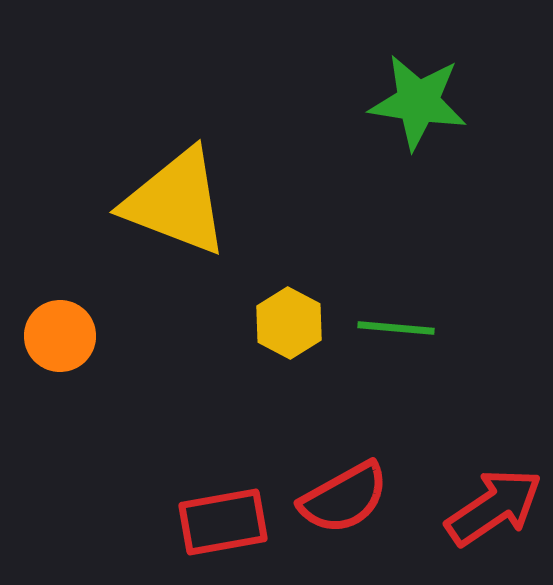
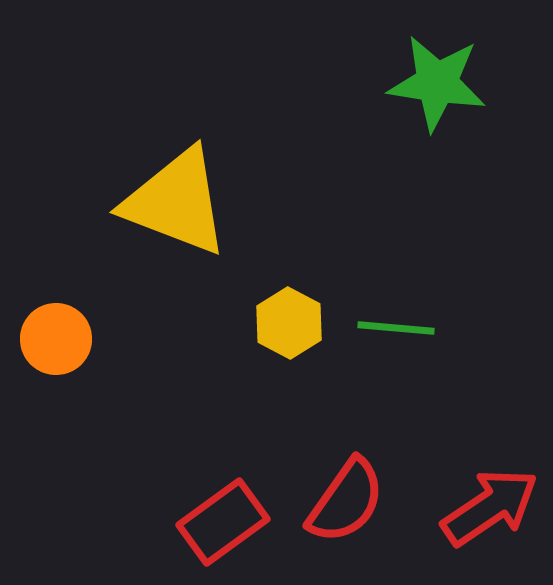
green star: moved 19 px right, 19 px up
orange circle: moved 4 px left, 3 px down
red semicircle: moved 2 px right, 3 px down; rotated 26 degrees counterclockwise
red arrow: moved 4 px left
red rectangle: rotated 26 degrees counterclockwise
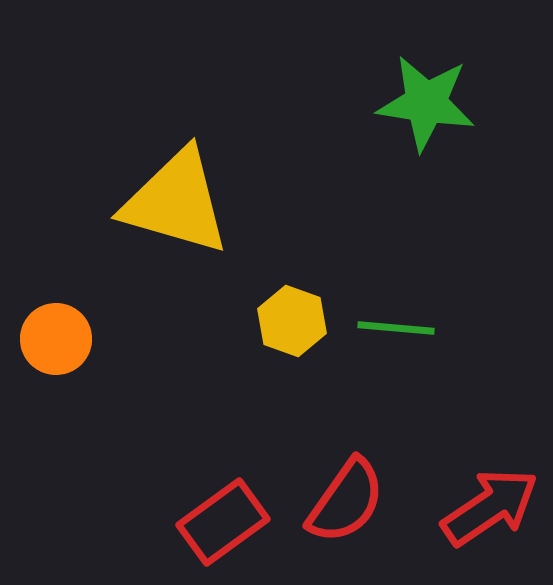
green star: moved 11 px left, 20 px down
yellow triangle: rotated 5 degrees counterclockwise
yellow hexagon: moved 3 px right, 2 px up; rotated 8 degrees counterclockwise
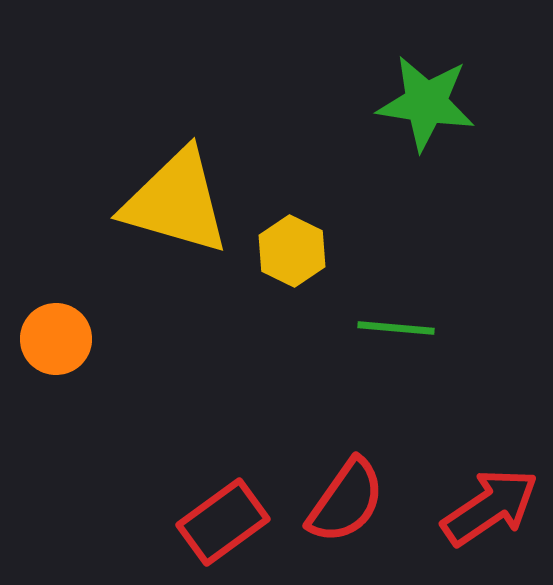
yellow hexagon: moved 70 px up; rotated 6 degrees clockwise
